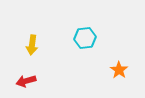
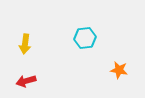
yellow arrow: moved 7 px left, 1 px up
orange star: rotated 24 degrees counterclockwise
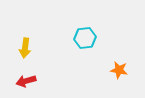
yellow arrow: moved 4 px down
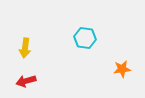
cyan hexagon: rotated 15 degrees clockwise
orange star: moved 3 px right, 1 px up; rotated 18 degrees counterclockwise
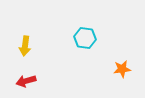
yellow arrow: moved 2 px up
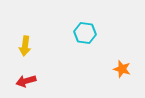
cyan hexagon: moved 5 px up
orange star: rotated 24 degrees clockwise
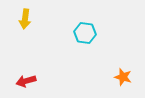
yellow arrow: moved 27 px up
orange star: moved 1 px right, 8 px down
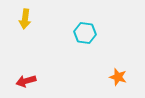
orange star: moved 5 px left
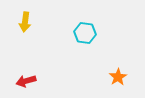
yellow arrow: moved 3 px down
orange star: rotated 24 degrees clockwise
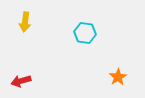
red arrow: moved 5 px left
